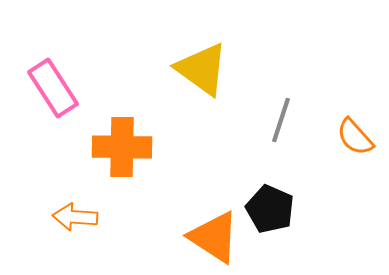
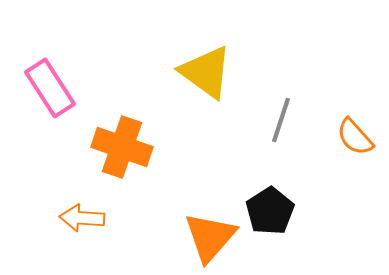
yellow triangle: moved 4 px right, 3 px down
pink rectangle: moved 3 px left
orange cross: rotated 18 degrees clockwise
black pentagon: moved 2 px down; rotated 15 degrees clockwise
orange arrow: moved 7 px right, 1 px down
orange triangle: moved 4 px left; rotated 38 degrees clockwise
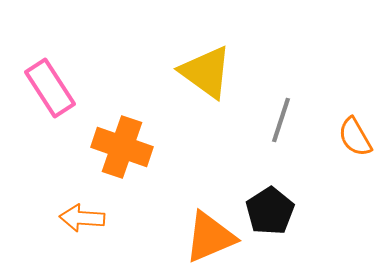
orange semicircle: rotated 12 degrees clockwise
orange triangle: rotated 26 degrees clockwise
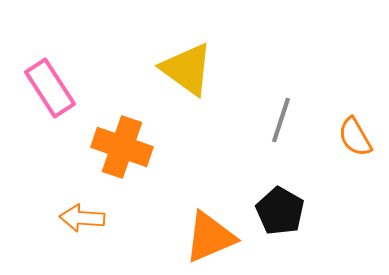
yellow triangle: moved 19 px left, 3 px up
black pentagon: moved 10 px right; rotated 9 degrees counterclockwise
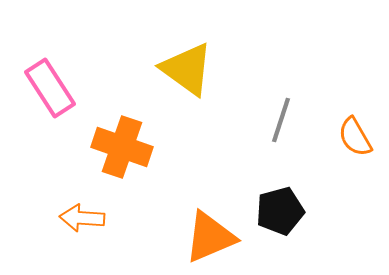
black pentagon: rotated 27 degrees clockwise
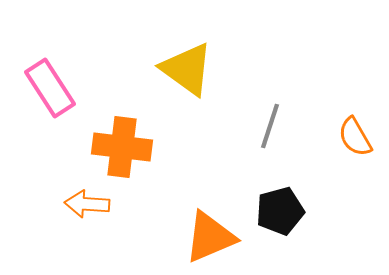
gray line: moved 11 px left, 6 px down
orange cross: rotated 12 degrees counterclockwise
orange arrow: moved 5 px right, 14 px up
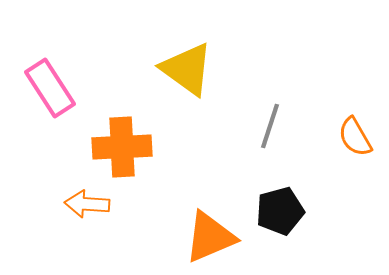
orange cross: rotated 10 degrees counterclockwise
